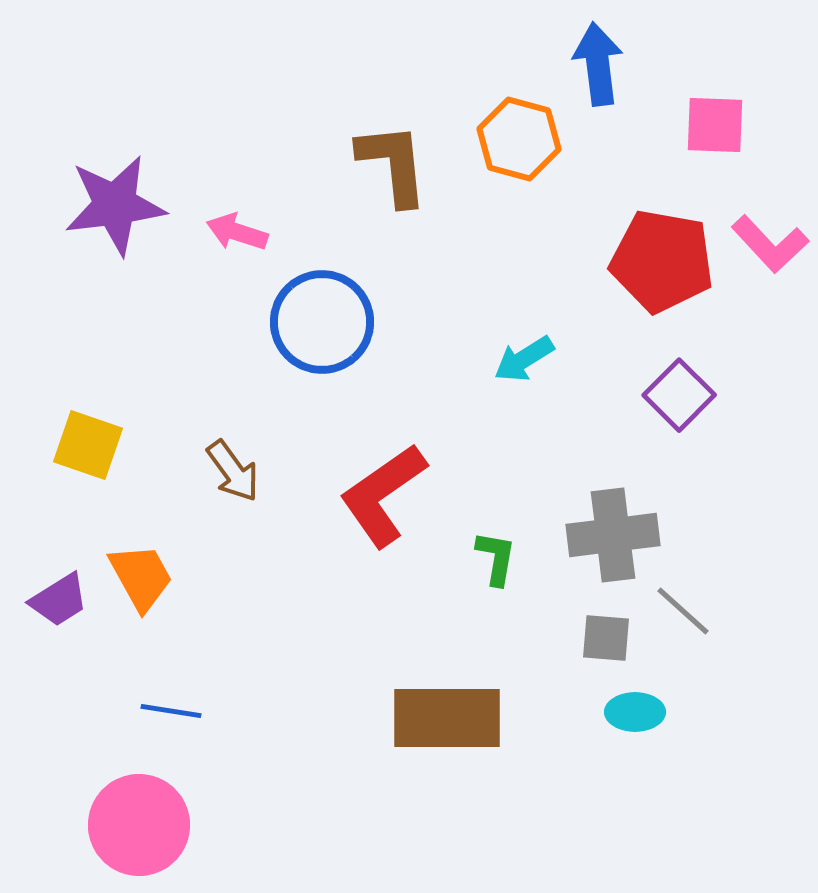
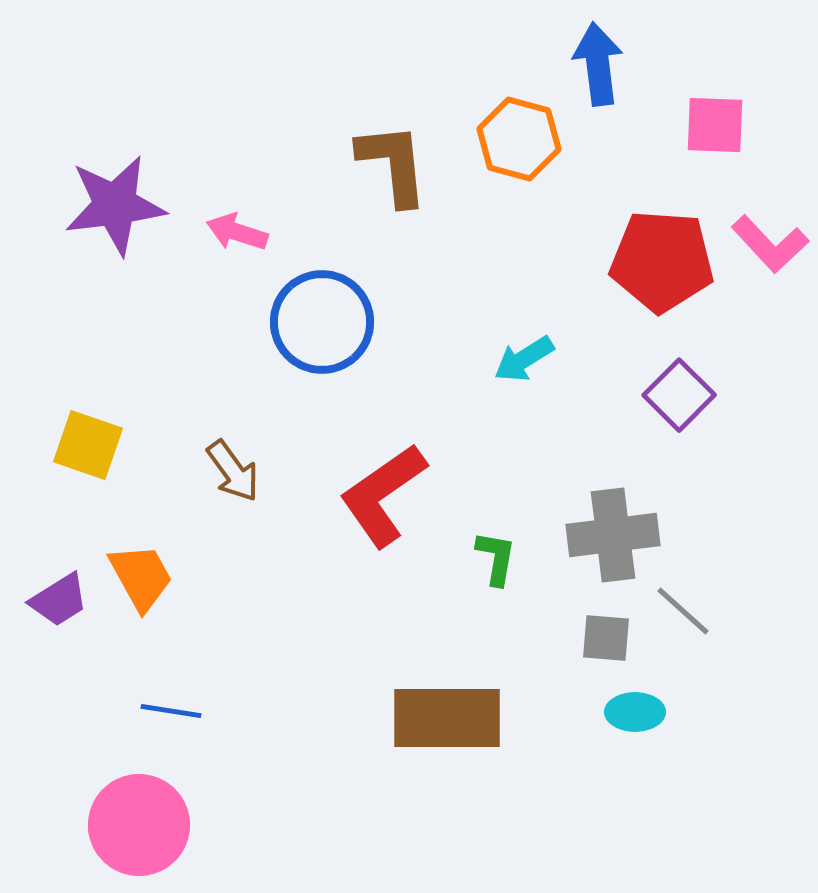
red pentagon: rotated 6 degrees counterclockwise
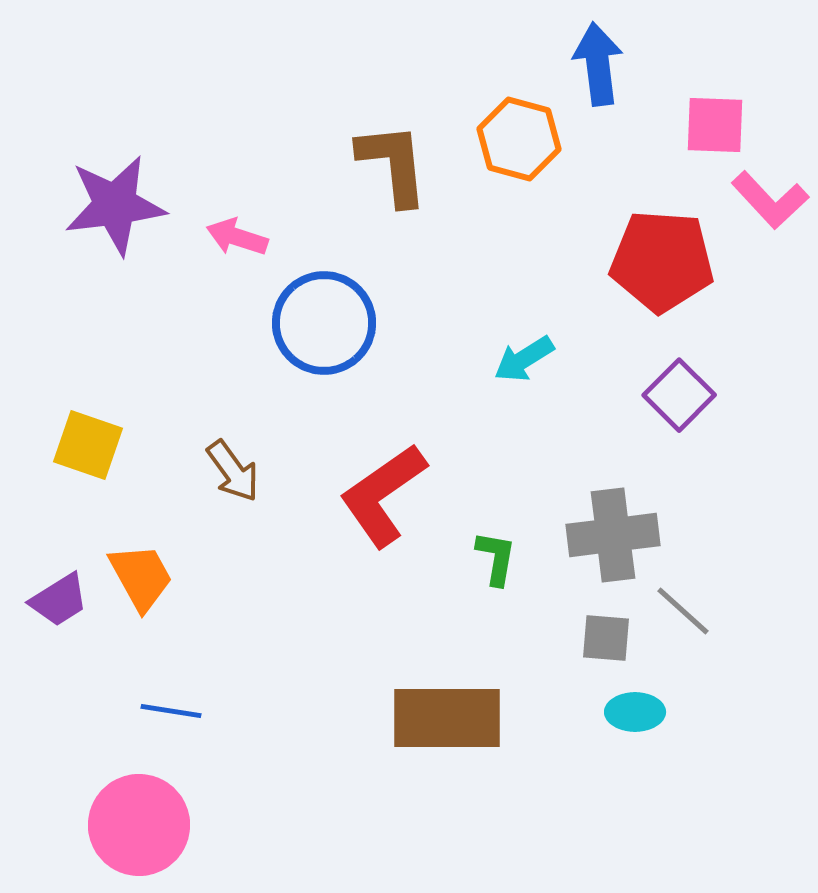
pink arrow: moved 5 px down
pink L-shape: moved 44 px up
blue circle: moved 2 px right, 1 px down
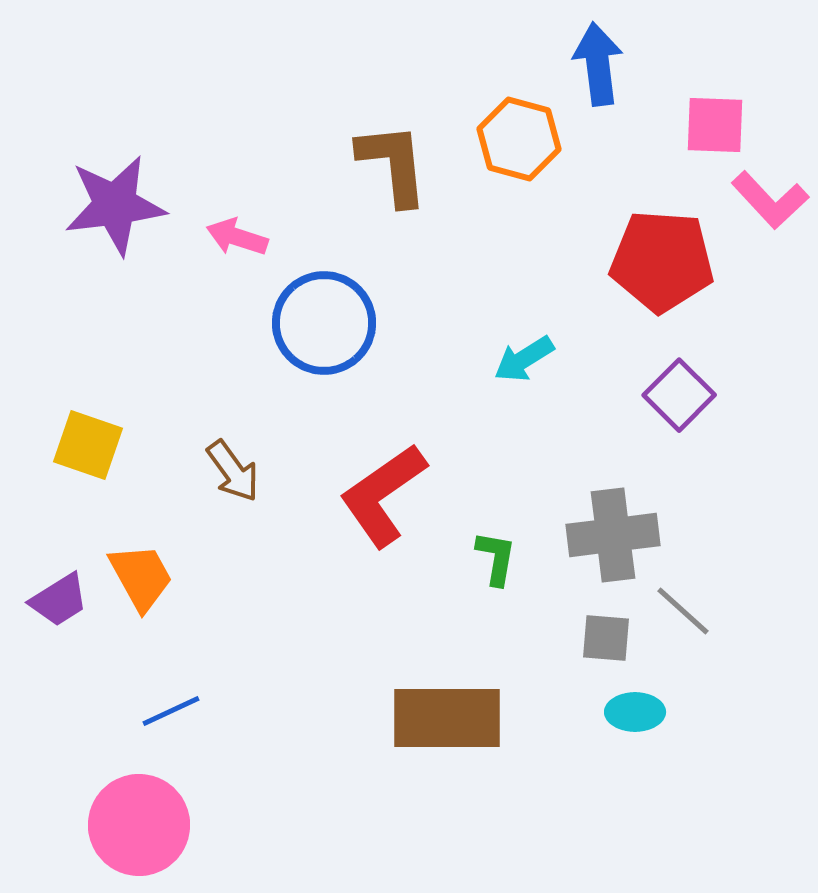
blue line: rotated 34 degrees counterclockwise
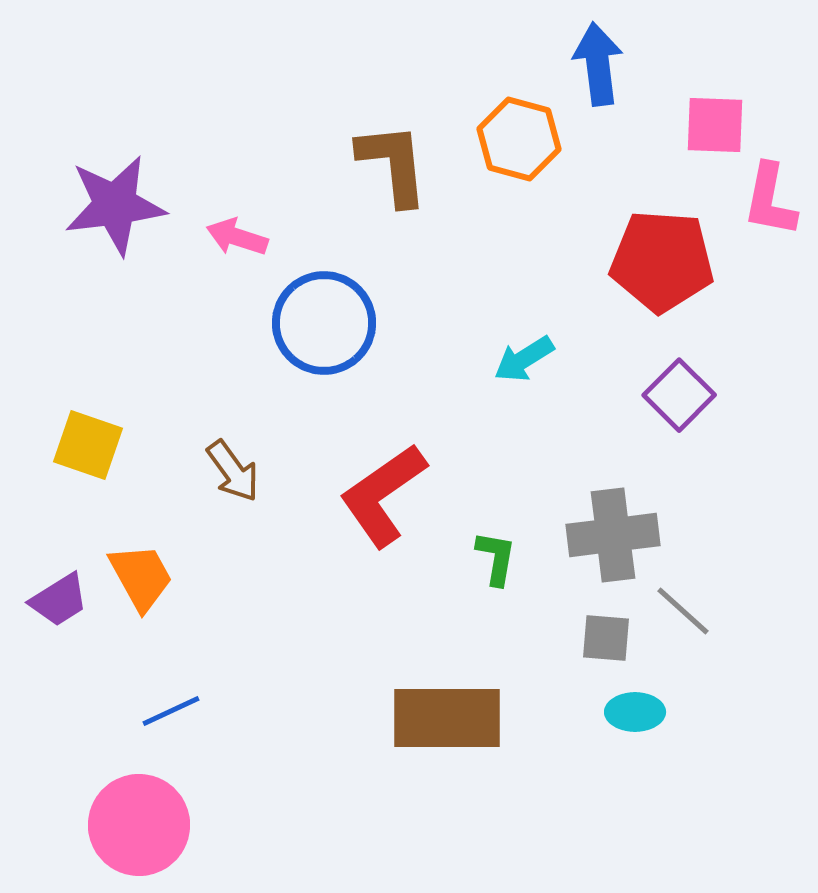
pink L-shape: rotated 54 degrees clockwise
